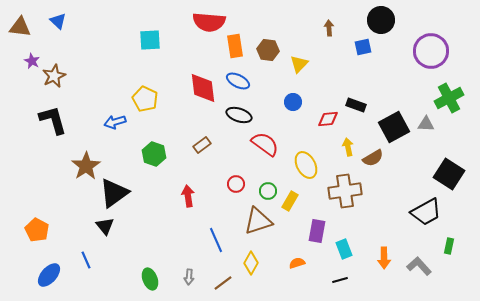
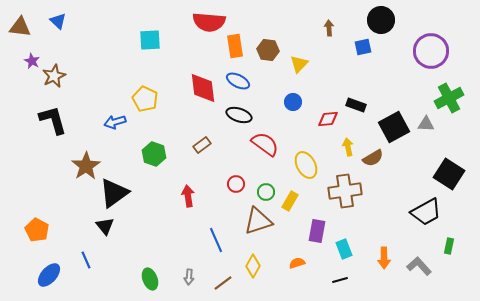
green circle at (268, 191): moved 2 px left, 1 px down
yellow diamond at (251, 263): moved 2 px right, 3 px down
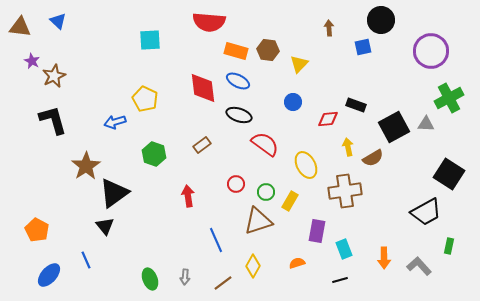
orange rectangle at (235, 46): moved 1 px right, 5 px down; rotated 65 degrees counterclockwise
gray arrow at (189, 277): moved 4 px left
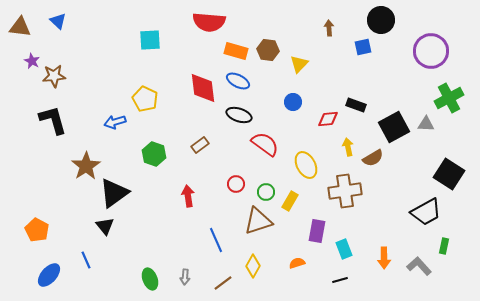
brown star at (54, 76): rotated 20 degrees clockwise
brown rectangle at (202, 145): moved 2 px left
green rectangle at (449, 246): moved 5 px left
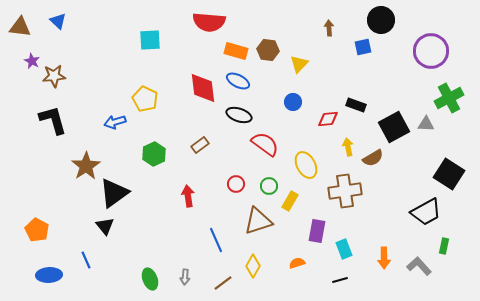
green hexagon at (154, 154): rotated 15 degrees clockwise
green circle at (266, 192): moved 3 px right, 6 px up
blue ellipse at (49, 275): rotated 45 degrees clockwise
